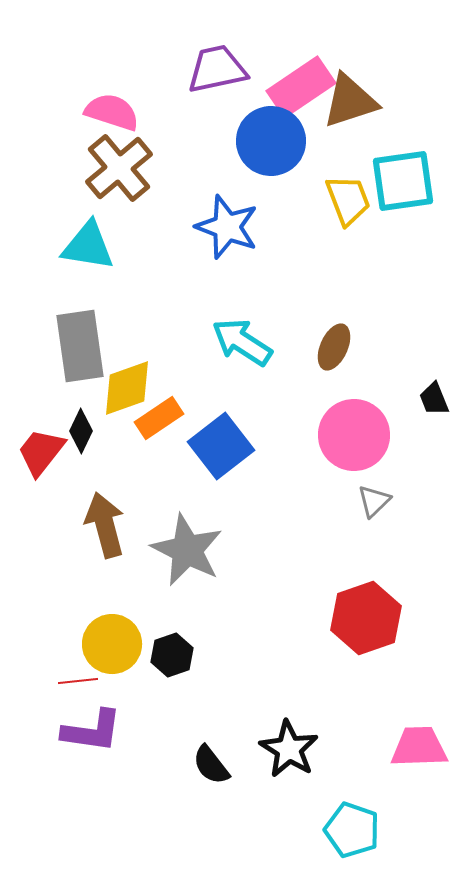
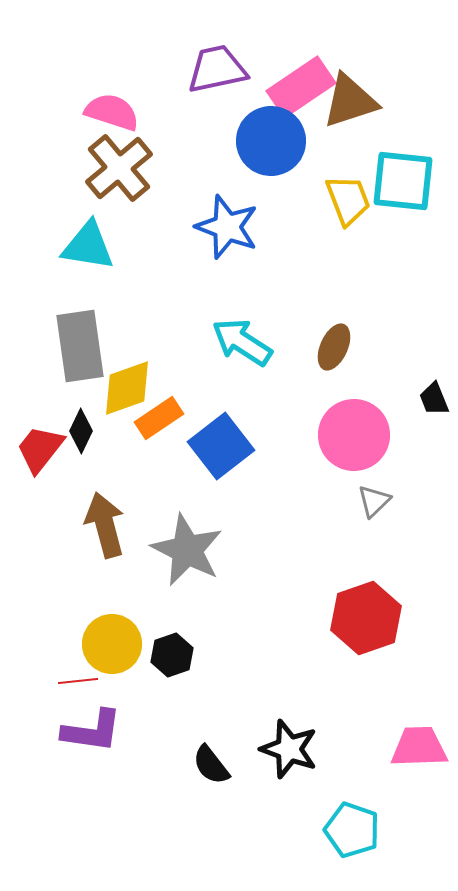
cyan square: rotated 14 degrees clockwise
red trapezoid: moved 1 px left, 3 px up
black star: rotated 12 degrees counterclockwise
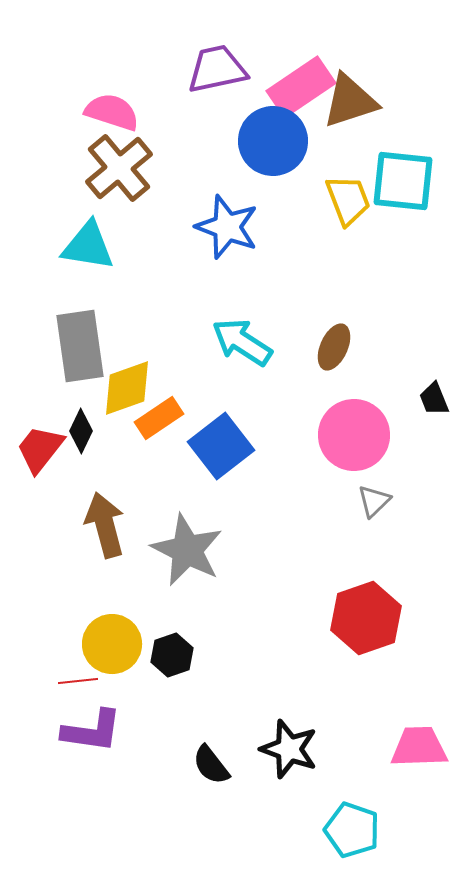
blue circle: moved 2 px right
